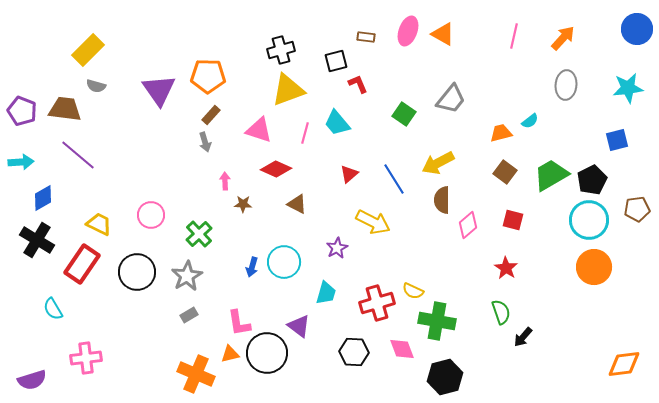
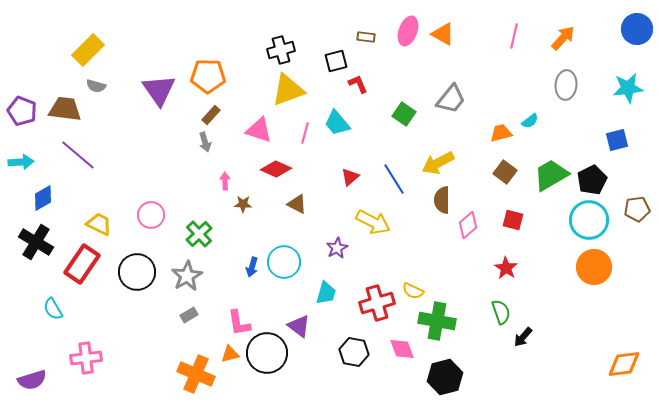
red triangle at (349, 174): moved 1 px right, 3 px down
black cross at (37, 240): moved 1 px left, 2 px down
black hexagon at (354, 352): rotated 8 degrees clockwise
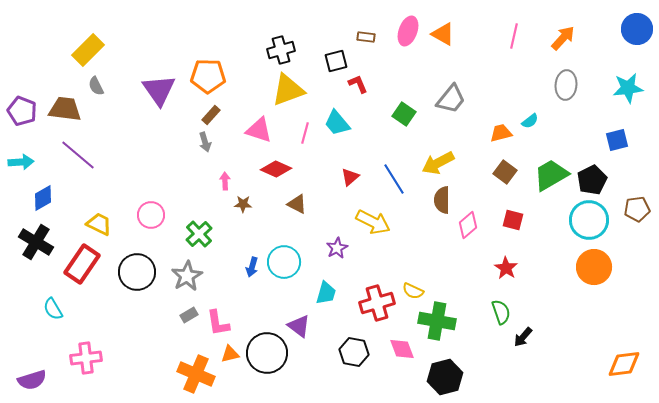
gray semicircle at (96, 86): rotated 48 degrees clockwise
pink L-shape at (239, 323): moved 21 px left
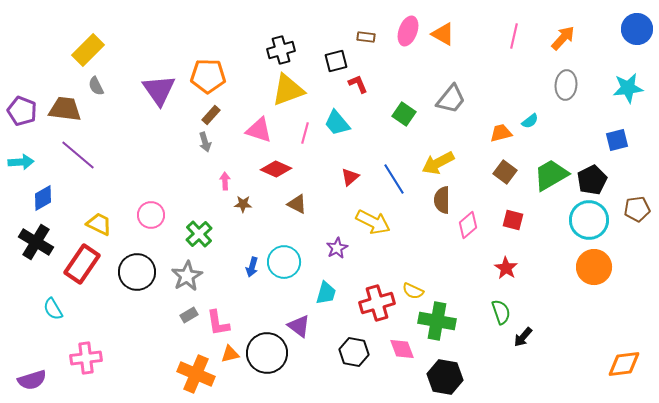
black hexagon at (445, 377): rotated 24 degrees clockwise
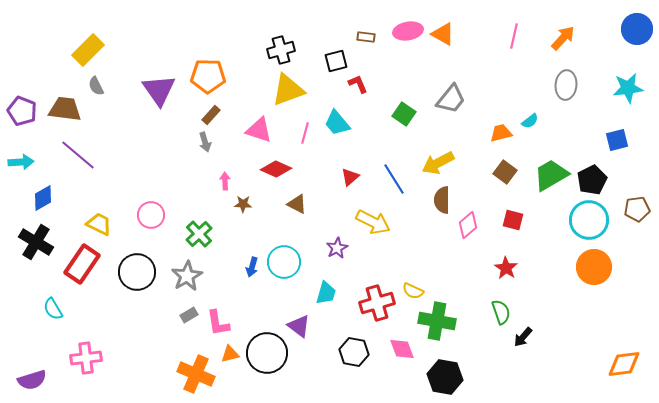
pink ellipse at (408, 31): rotated 60 degrees clockwise
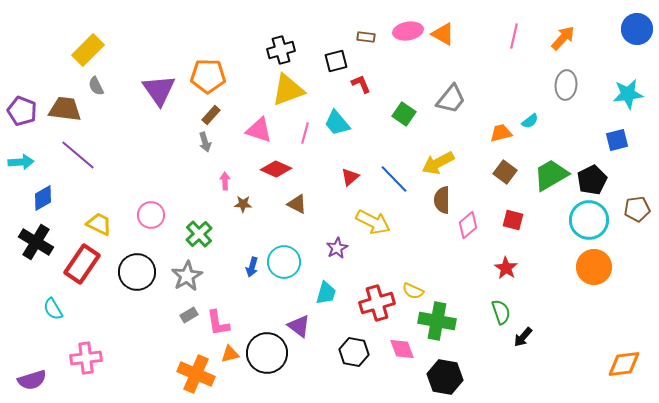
red L-shape at (358, 84): moved 3 px right
cyan star at (628, 88): moved 6 px down
blue line at (394, 179): rotated 12 degrees counterclockwise
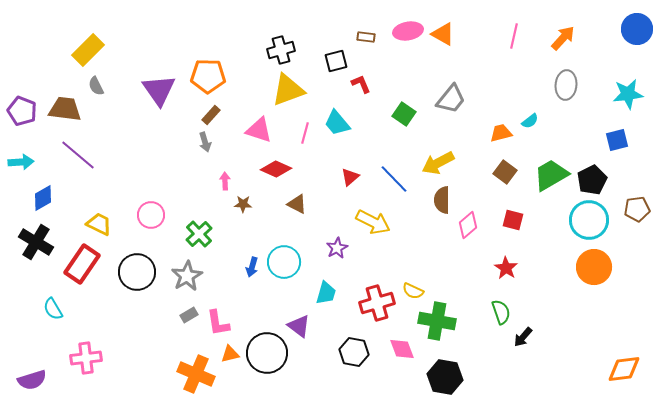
orange diamond at (624, 364): moved 5 px down
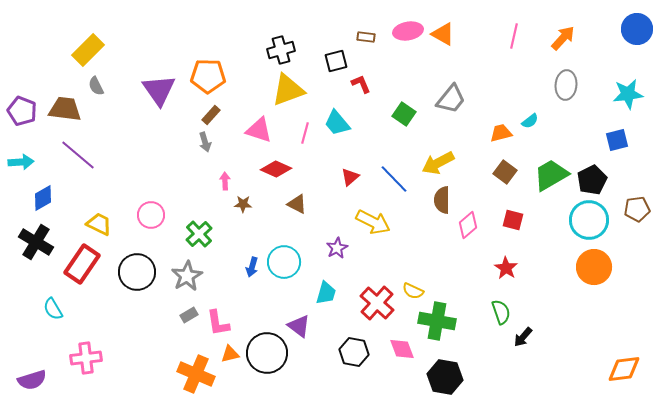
red cross at (377, 303): rotated 32 degrees counterclockwise
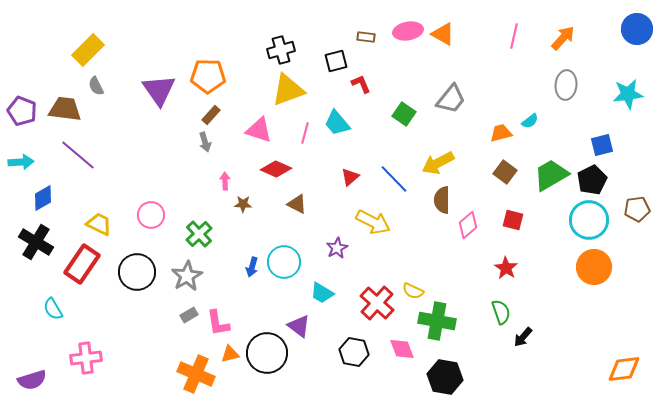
blue square at (617, 140): moved 15 px left, 5 px down
cyan trapezoid at (326, 293): moved 4 px left; rotated 105 degrees clockwise
